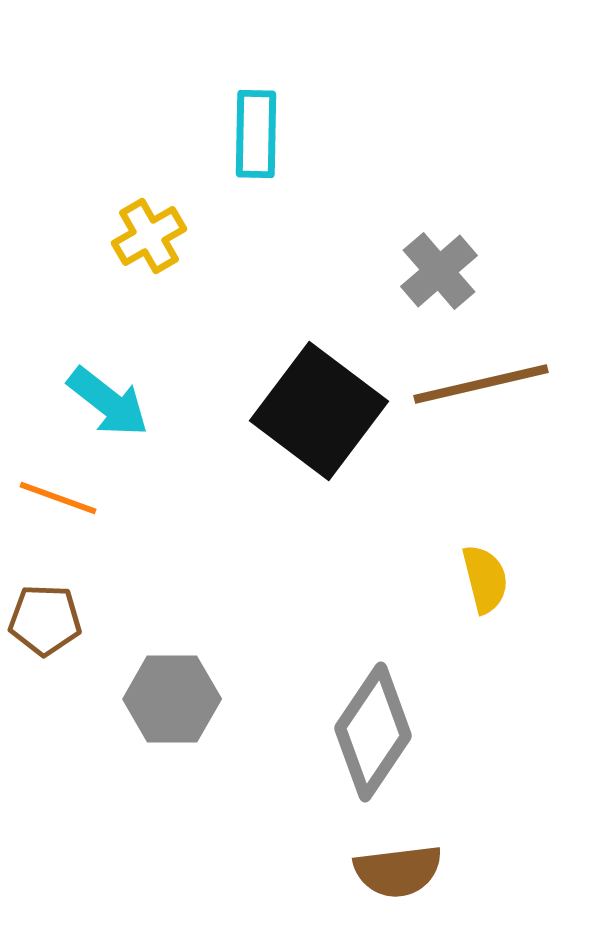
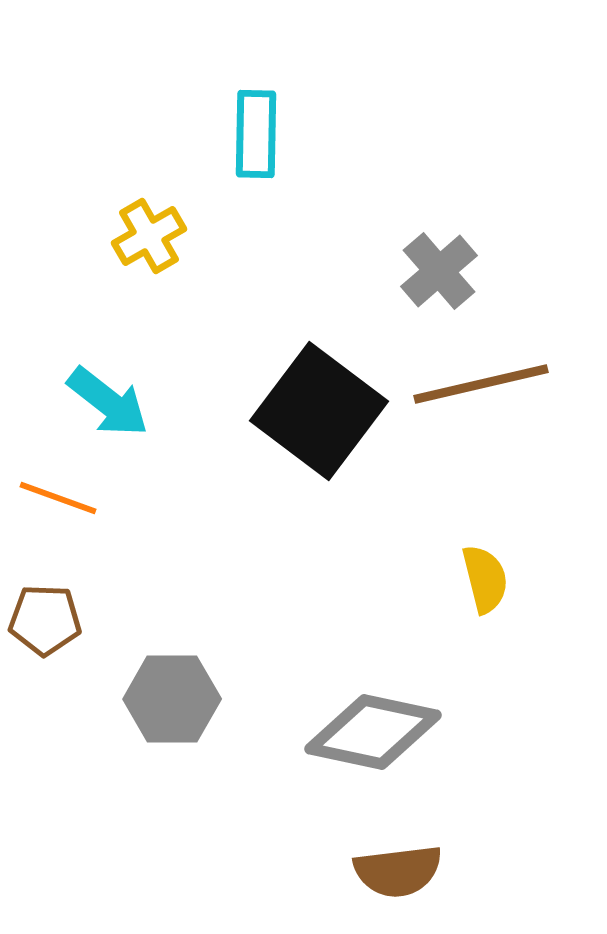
gray diamond: rotated 68 degrees clockwise
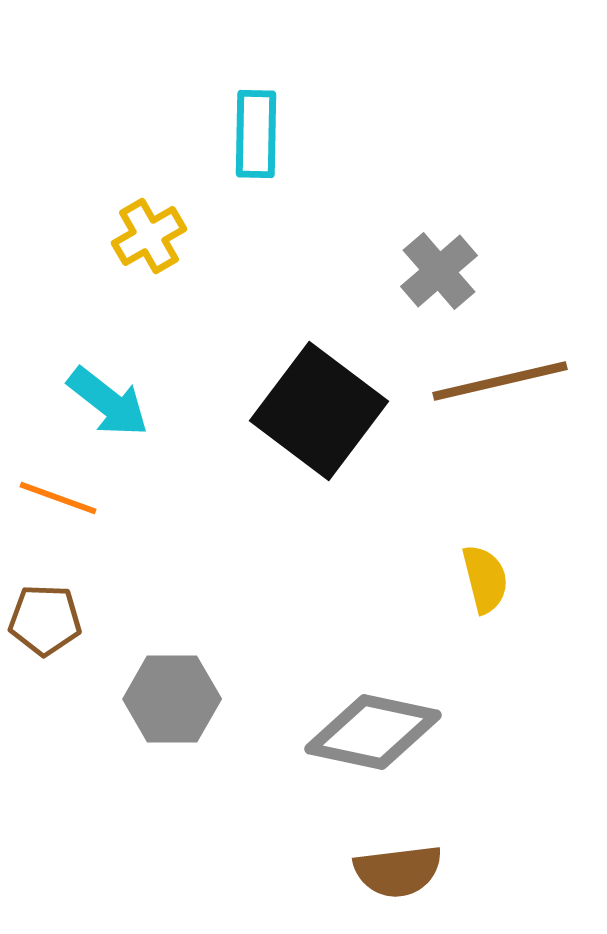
brown line: moved 19 px right, 3 px up
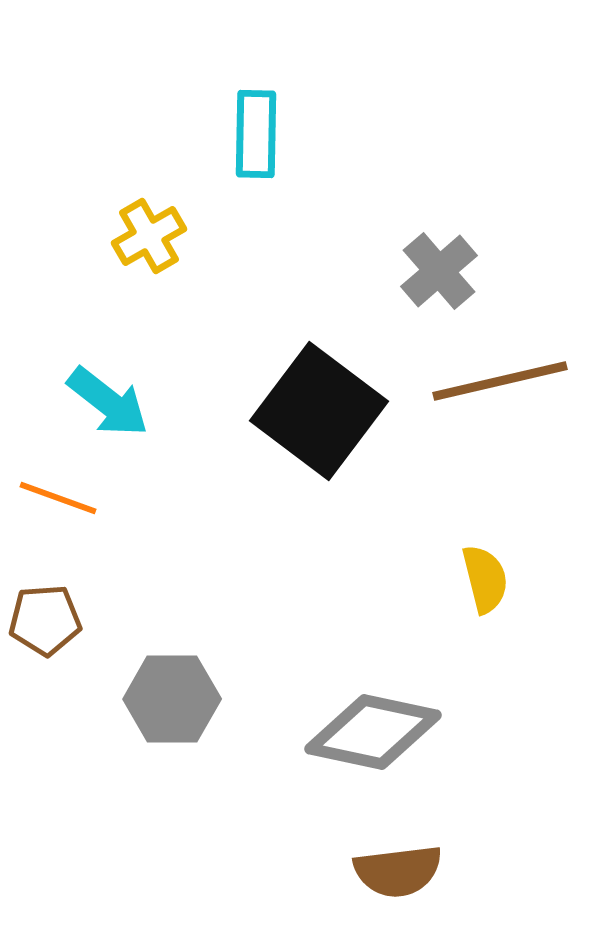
brown pentagon: rotated 6 degrees counterclockwise
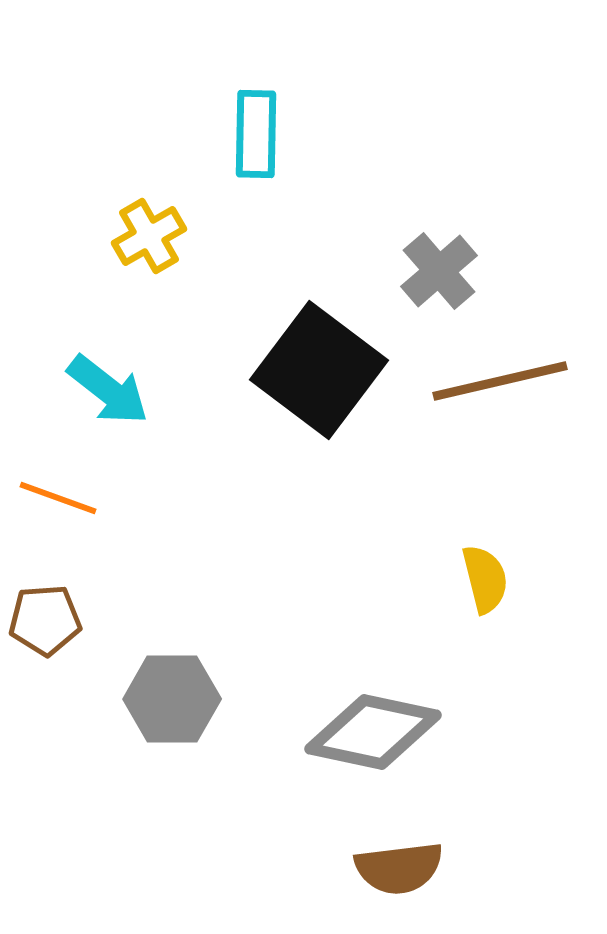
cyan arrow: moved 12 px up
black square: moved 41 px up
brown semicircle: moved 1 px right, 3 px up
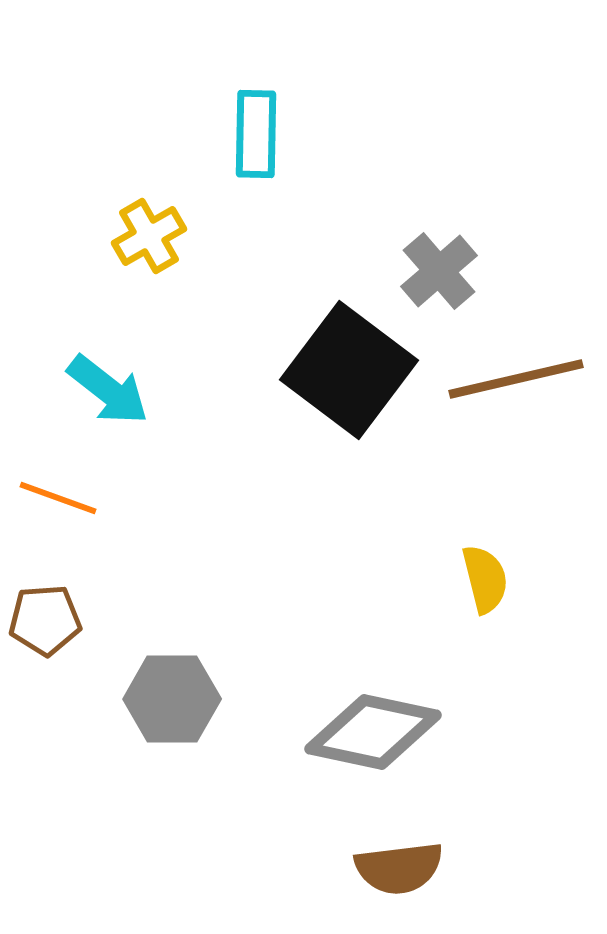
black square: moved 30 px right
brown line: moved 16 px right, 2 px up
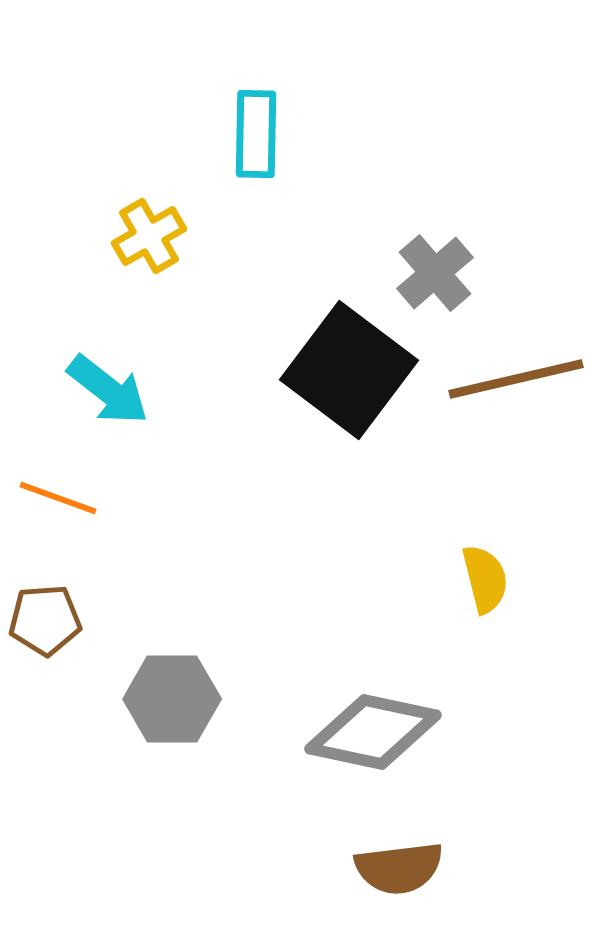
gray cross: moved 4 px left, 2 px down
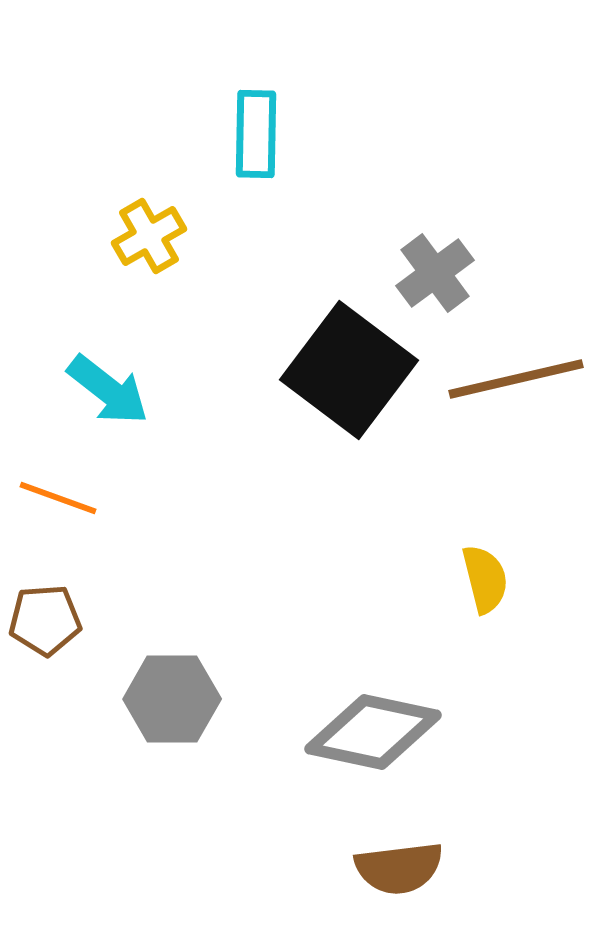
gray cross: rotated 4 degrees clockwise
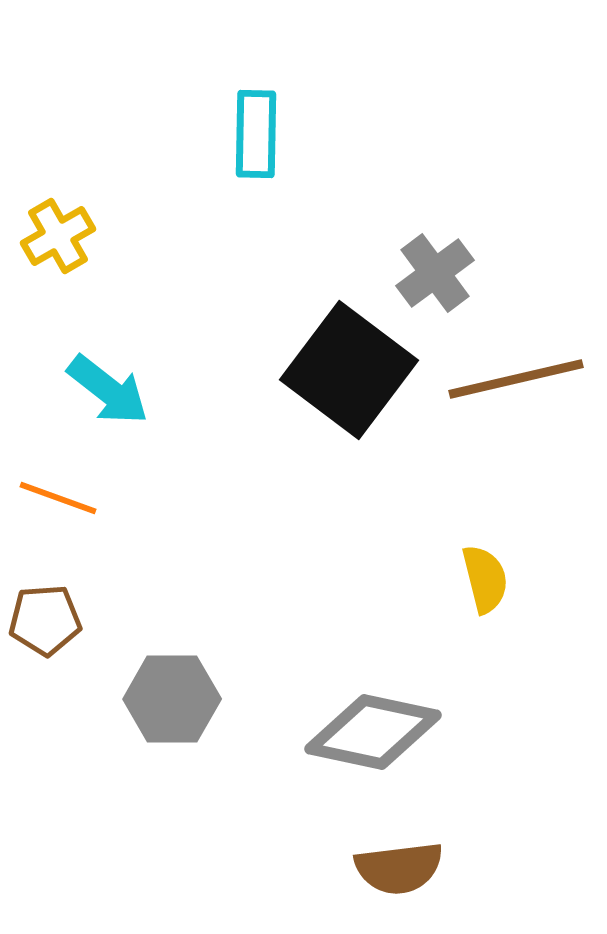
yellow cross: moved 91 px left
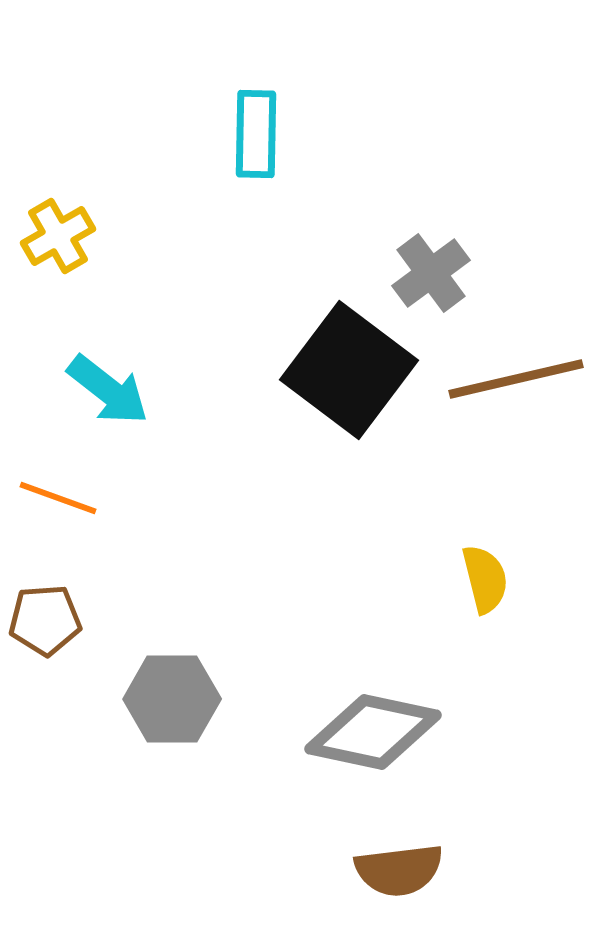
gray cross: moved 4 px left
brown semicircle: moved 2 px down
